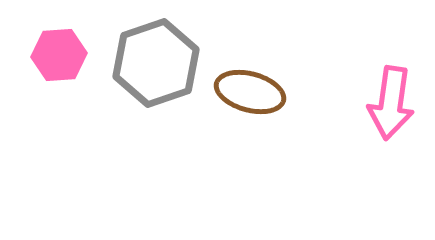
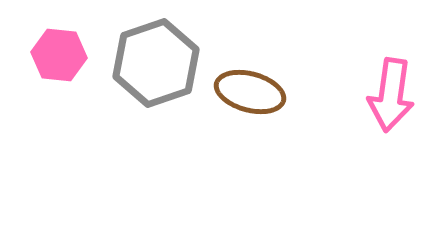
pink hexagon: rotated 10 degrees clockwise
pink arrow: moved 8 px up
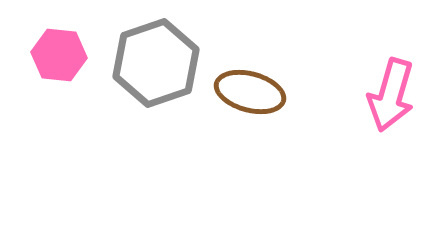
pink arrow: rotated 8 degrees clockwise
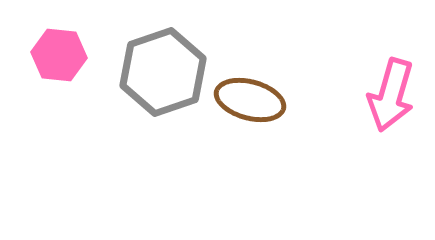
gray hexagon: moved 7 px right, 9 px down
brown ellipse: moved 8 px down
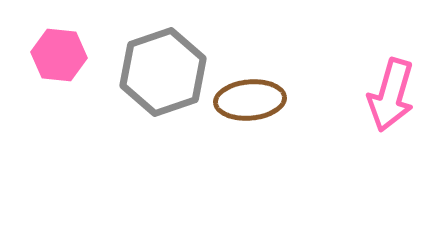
brown ellipse: rotated 20 degrees counterclockwise
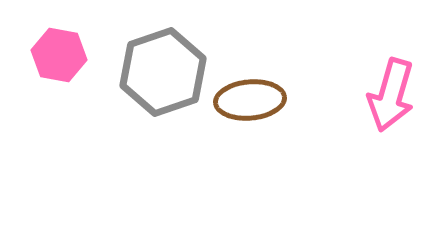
pink hexagon: rotated 4 degrees clockwise
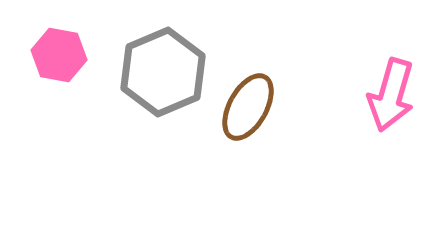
gray hexagon: rotated 4 degrees counterclockwise
brown ellipse: moved 2 px left, 7 px down; rotated 56 degrees counterclockwise
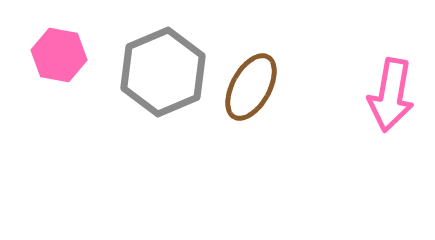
pink arrow: rotated 6 degrees counterclockwise
brown ellipse: moved 3 px right, 20 px up
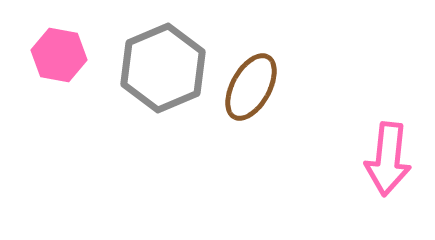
gray hexagon: moved 4 px up
pink arrow: moved 3 px left, 64 px down; rotated 4 degrees counterclockwise
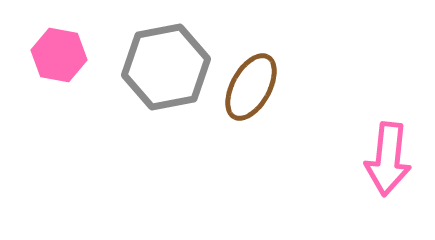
gray hexagon: moved 3 px right, 1 px up; rotated 12 degrees clockwise
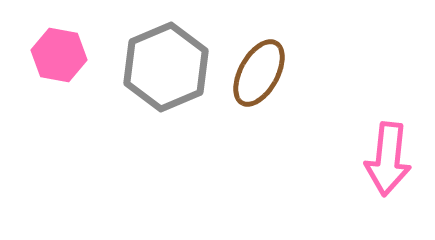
gray hexagon: rotated 12 degrees counterclockwise
brown ellipse: moved 8 px right, 14 px up
